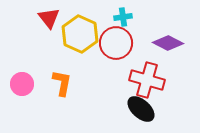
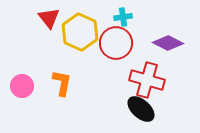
yellow hexagon: moved 2 px up
pink circle: moved 2 px down
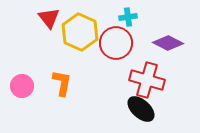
cyan cross: moved 5 px right
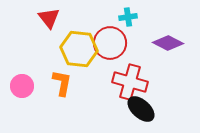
yellow hexagon: moved 1 px left, 17 px down; rotated 18 degrees counterclockwise
red circle: moved 6 px left
red cross: moved 17 px left, 2 px down
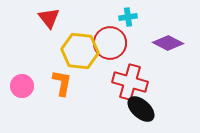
yellow hexagon: moved 1 px right, 2 px down
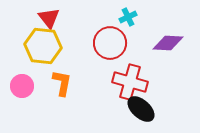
cyan cross: rotated 18 degrees counterclockwise
purple diamond: rotated 24 degrees counterclockwise
yellow hexagon: moved 37 px left, 5 px up
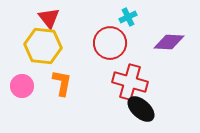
purple diamond: moved 1 px right, 1 px up
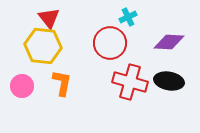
black ellipse: moved 28 px right, 28 px up; rotated 32 degrees counterclockwise
